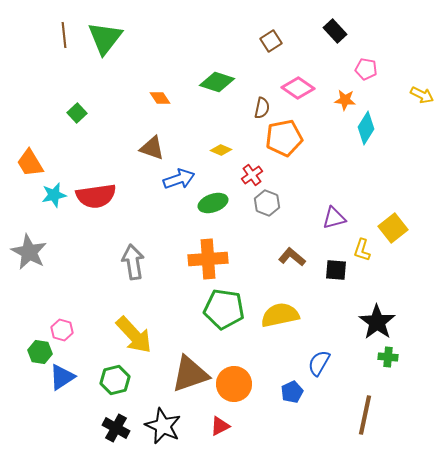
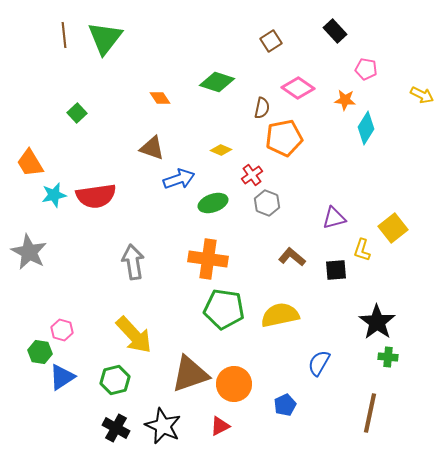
orange cross at (208, 259): rotated 12 degrees clockwise
black square at (336, 270): rotated 10 degrees counterclockwise
blue pentagon at (292, 392): moved 7 px left, 13 px down
brown line at (365, 415): moved 5 px right, 2 px up
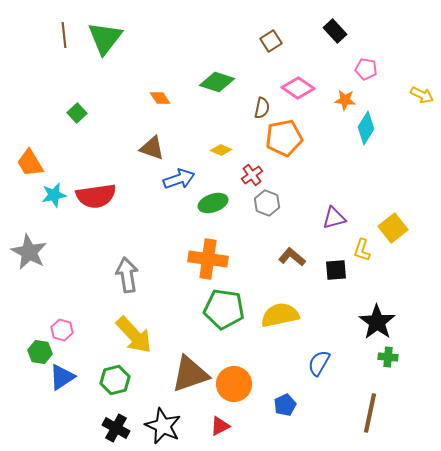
gray arrow at (133, 262): moved 6 px left, 13 px down
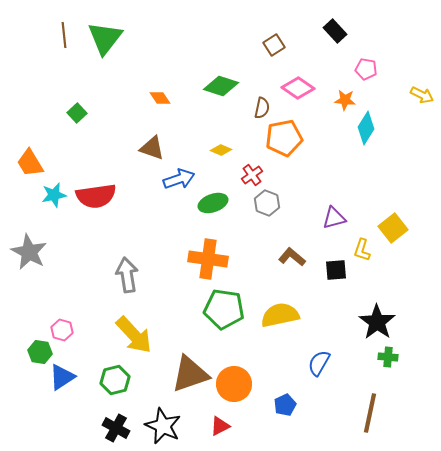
brown square at (271, 41): moved 3 px right, 4 px down
green diamond at (217, 82): moved 4 px right, 4 px down
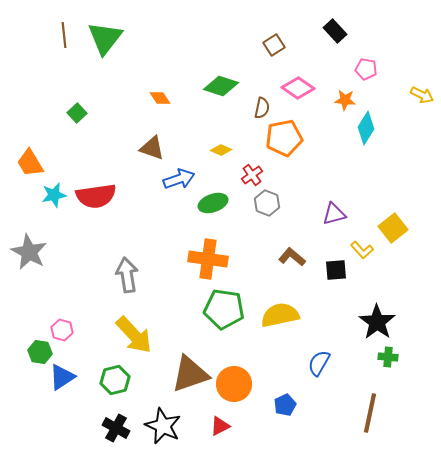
purple triangle at (334, 218): moved 4 px up
yellow L-shape at (362, 250): rotated 60 degrees counterclockwise
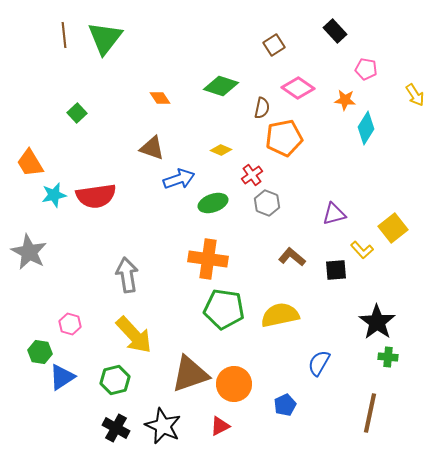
yellow arrow at (422, 95): moved 7 px left; rotated 30 degrees clockwise
pink hexagon at (62, 330): moved 8 px right, 6 px up
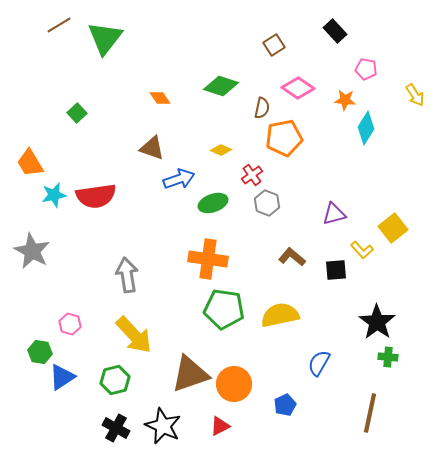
brown line at (64, 35): moved 5 px left, 10 px up; rotated 65 degrees clockwise
gray star at (29, 252): moved 3 px right, 1 px up
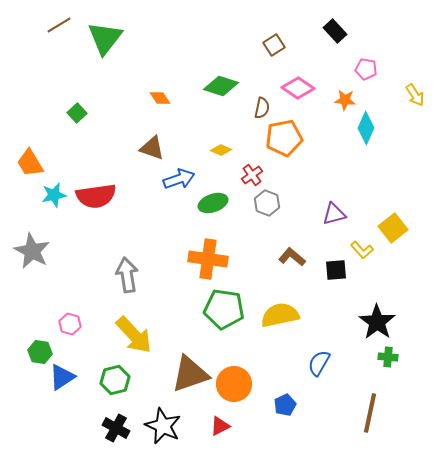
cyan diamond at (366, 128): rotated 8 degrees counterclockwise
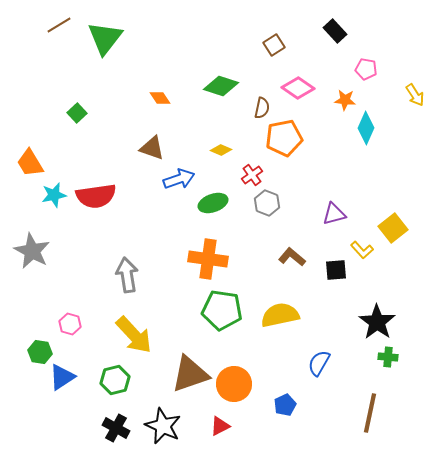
green pentagon at (224, 309): moved 2 px left, 1 px down
